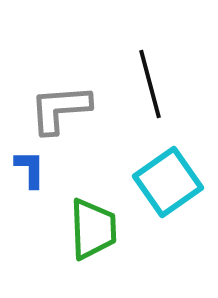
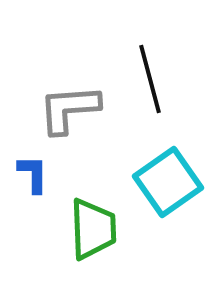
black line: moved 5 px up
gray L-shape: moved 9 px right
blue L-shape: moved 3 px right, 5 px down
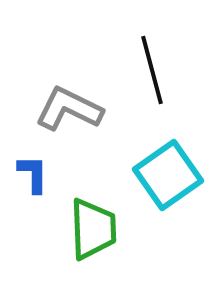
black line: moved 2 px right, 9 px up
gray L-shape: rotated 30 degrees clockwise
cyan square: moved 7 px up
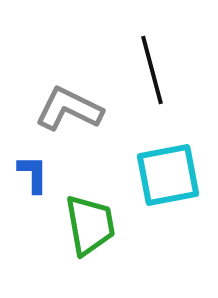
cyan square: rotated 24 degrees clockwise
green trapezoid: moved 3 px left, 4 px up; rotated 8 degrees counterclockwise
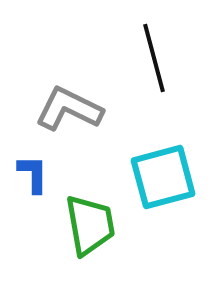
black line: moved 2 px right, 12 px up
cyan square: moved 5 px left, 2 px down; rotated 4 degrees counterclockwise
